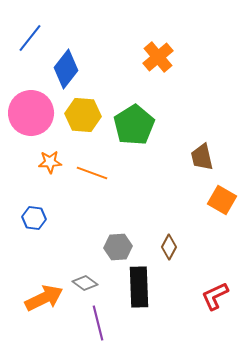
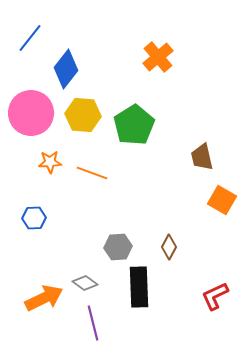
blue hexagon: rotated 10 degrees counterclockwise
purple line: moved 5 px left
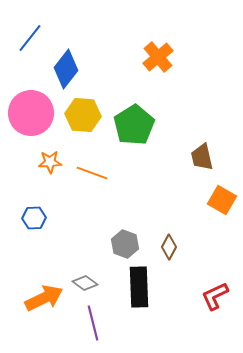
gray hexagon: moved 7 px right, 3 px up; rotated 24 degrees clockwise
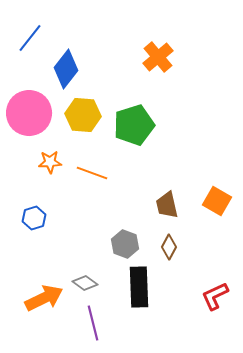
pink circle: moved 2 px left
green pentagon: rotated 15 degrees clockwise
brown trapezoid: moved 35 px left, 48 px down
orange square: moved 5 px left, 1 px down
blue hexagon: rotated 15 degrees counterclockwise
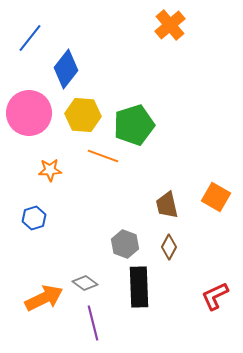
orange cross: moved 12 px right, 32 px up
orange star: moved 8 px down
orange line: moved 11 px right, 17 px up
orange square: moved 1 px left, 4 px up
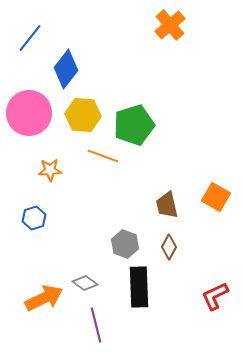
purple line: moved 3 px right, 2 px down
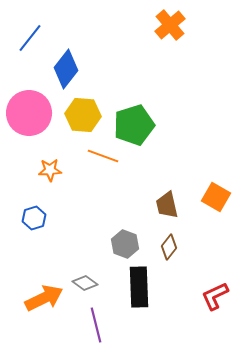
brown diamond: rotated 10 degrees clockwise
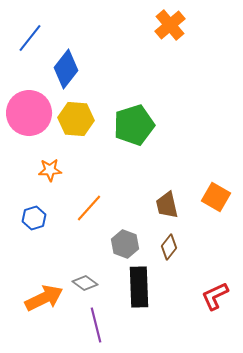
yellow hexagon: moved 7 px left, 4 px down
orange line: moved 14 px left, 52 px down; rotated 68 degrees counterclockwise
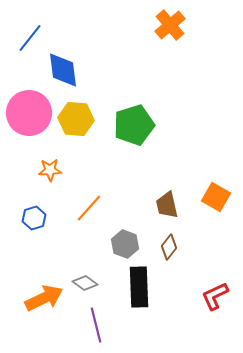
blue diamond: moved 3 px left, 1 px down; rotated 45 degrees counterclockwise
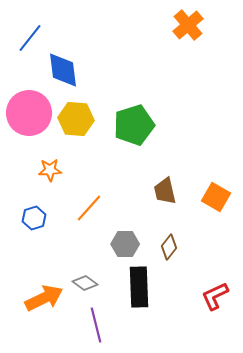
orange cross: moved 18 px right
brown trapezoid: moved 2 px left, 14 px up
gray hexagon: rotated 20 degrees counterclockwise
